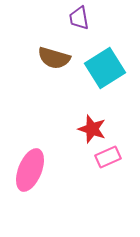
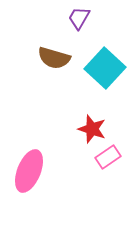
purple trapezoid: rotated 40 degrees clockwise
cyan square: rotated 15 degrees counterclockwise
pink rectangle: rotated 10 degrees counterclockwise
pink ellipse: moved 1 px left, 1 px down
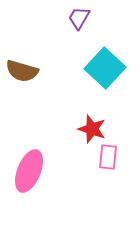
brown semicircle: moved 32 px left, 13 px down
pink rectangle: rotated 50 degrees counterclockwise
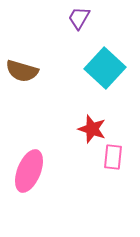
pink rectangle: moved 5 px right
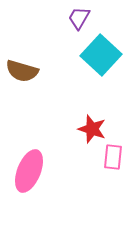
cyan square: moved 4 px left, 13 px up
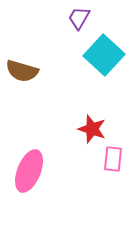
cyan square: moved 3 px right
pink rectangle: moved 2 px down
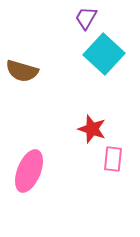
purple trapezoid: moved 7 px right
cyan square: moved 1 px up
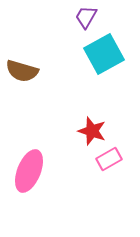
purple trapezoid: moved 1 px up
cyan square: rotated 18 degrees clockwise
red star: moved 2 px down
pink rectangle: moved 4 px left; rotated 55 degrees clockwise
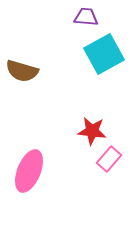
purple trapezoid: rotated 65 degrees clockwise
red star: rotated 12 degrees counterclockwise
pink rectangle: rotated 20 degrees counterclockwise
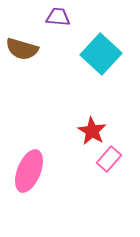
purple trapezoid: moved 28 px left
cyan square: moved 3 px left; rotated 18 degrees counterclockwise
brown semicircle: moved 22 px up
red star: rotated 24 degrees clockwise
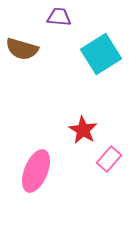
purple trapezoid: moved 1 px right
cyan square: rotated 15 degrees clockwise
red star: moved 9 px left, 1 px up
pink ellipse: moved 7 px right
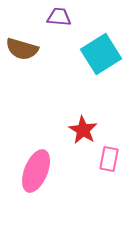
pink rectangle: rotated 30 degrees counterclockwise
